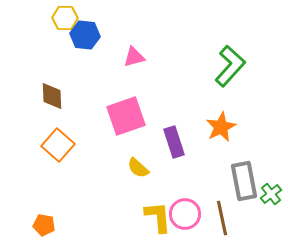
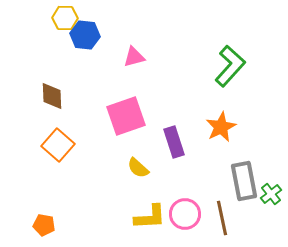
yellow L-shape: moved 8 px left; rotated 92 degrees clockwise
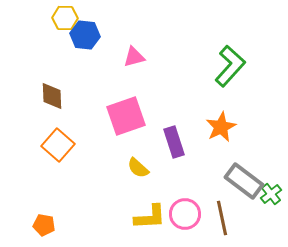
gray rectangle: rotated 42 degrees counterclockwise
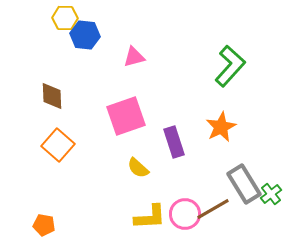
gray rectangle: moved 3 px down; rotated 21 degrees clockwise
brown line: moved 9 px left, 9 px up; rotated 72 degrees clockwise
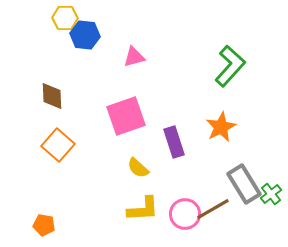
yellow L-shape: moved 7 px left, 8 px up
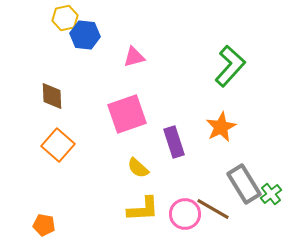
yellow hexagon: rotated 15 degrees counterclockwise
pink square: moved 1 px right, 2 px up
brown line: rotated 60 degrees clockwise
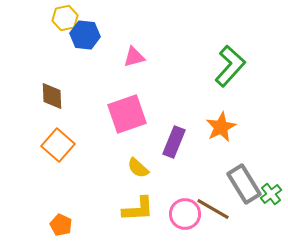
purple rectangle: rotated 40 degrees clockwise
yellow L-shape: moved 5 px left
orange pentagon: moved 17 px right; rotated 15 degrees clockwise
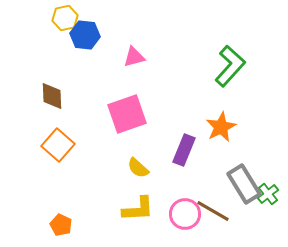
purple rectangle: moved 10 px right, 8 px down
green cross: moved 3 px left
brown line: moved 2 px down
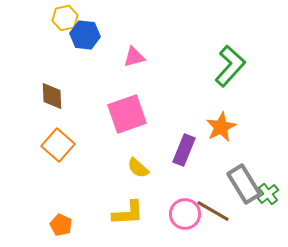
yellow L-shape: moved 10 px left, 4 px down
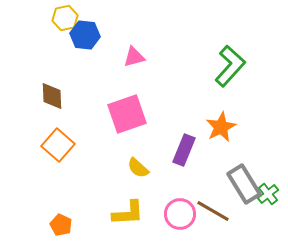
pink circle: moved 5 px left
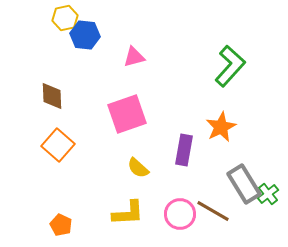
purple rectangle: rotated 12 degrees counterclockwise
